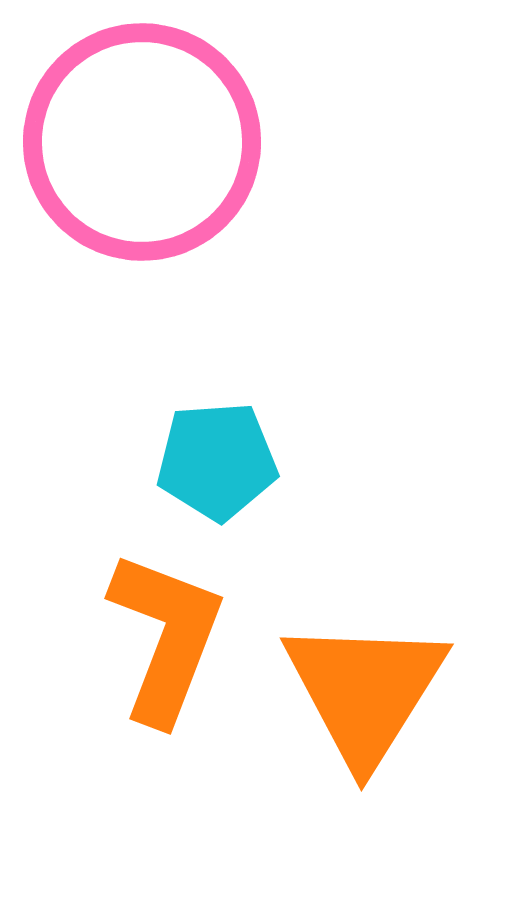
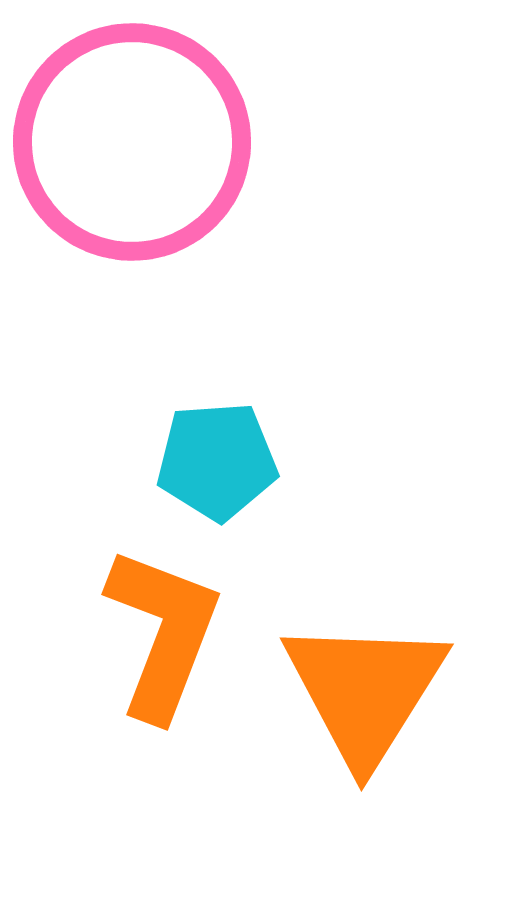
pink circle: moved 10 px left
orange L-shape: moved 3 px left, 4 px up
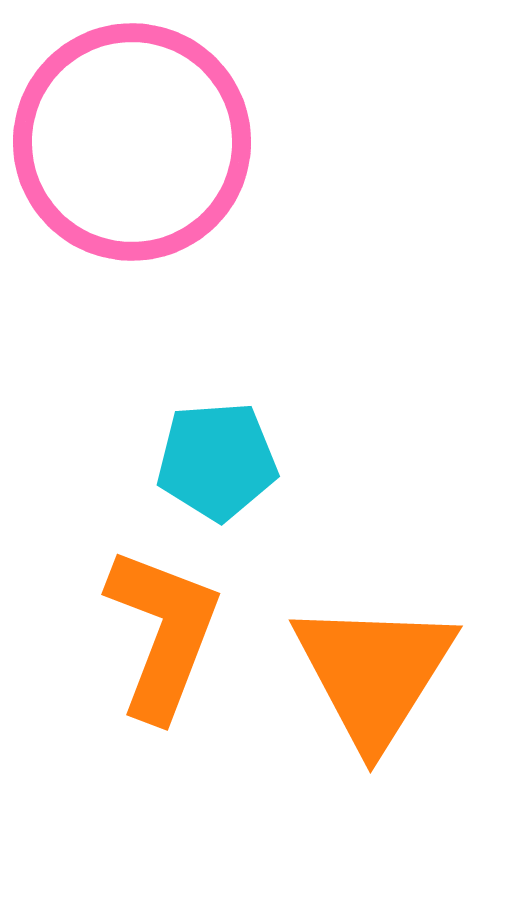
orange triangle: moved 9 px right, 18 px up
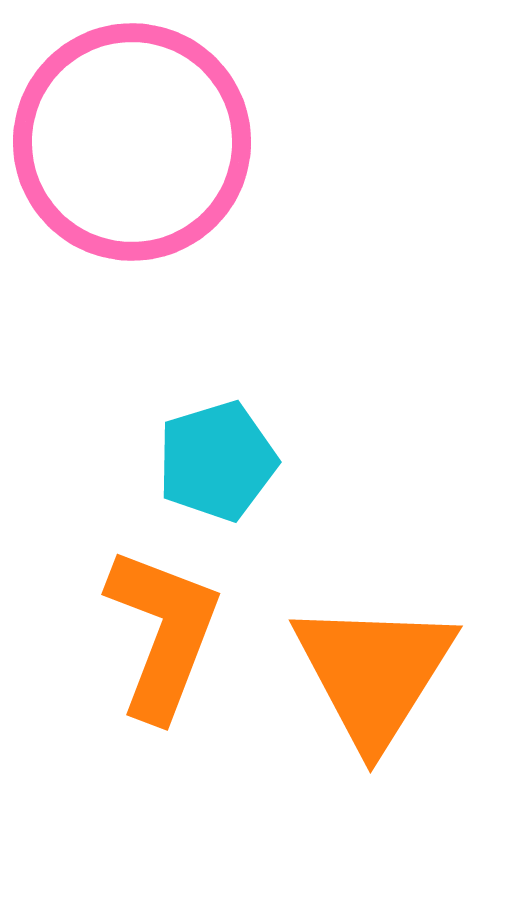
cyan pentagon: rotated 13 degrees counterclockwise
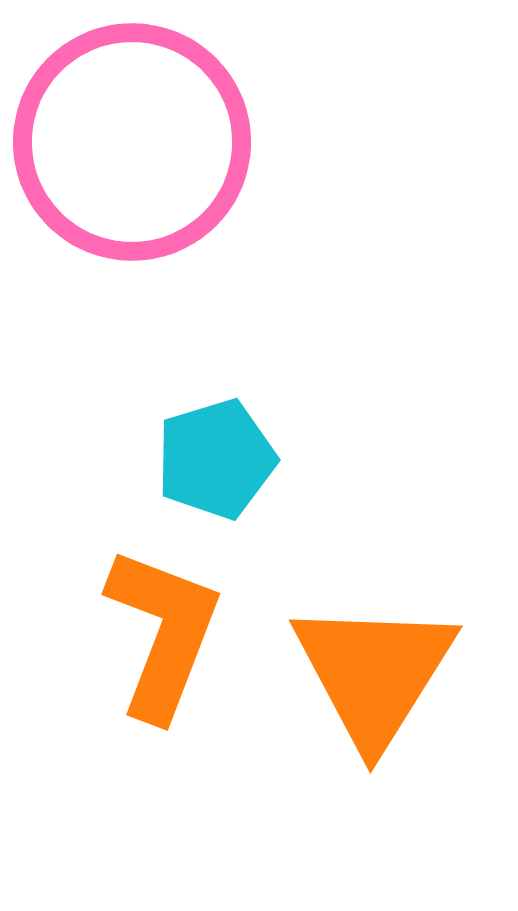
cyan pentagon: moved 1 px left, 2 px up
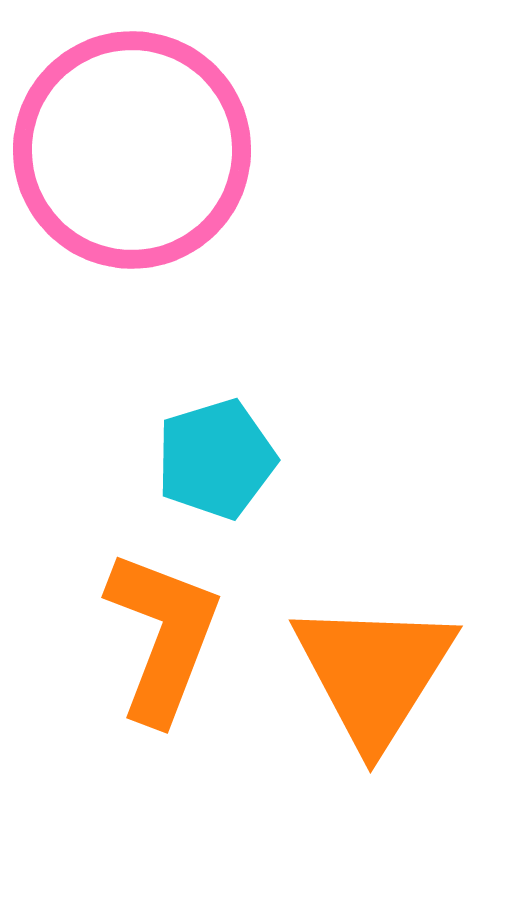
pink circle: moved 8 px down
orange L-shape: moved 3 px down
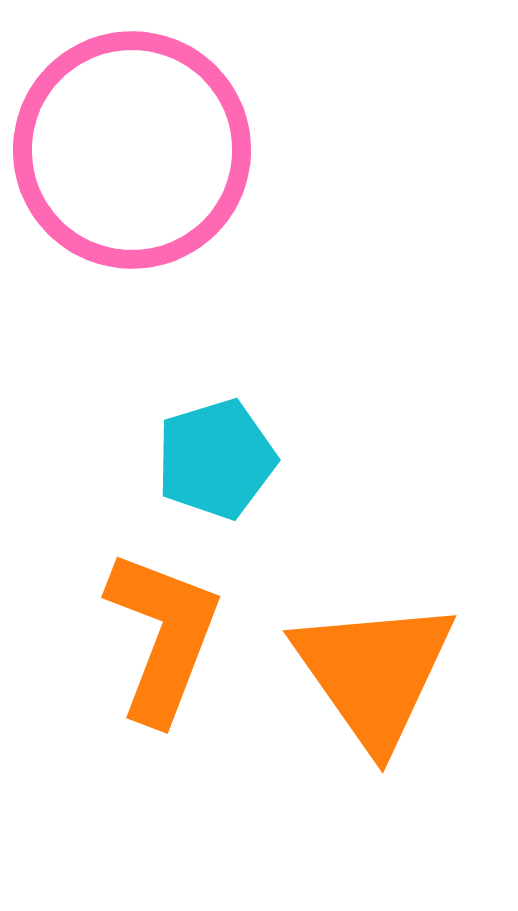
orange triangle: rotated 7 degrees counterclockwise
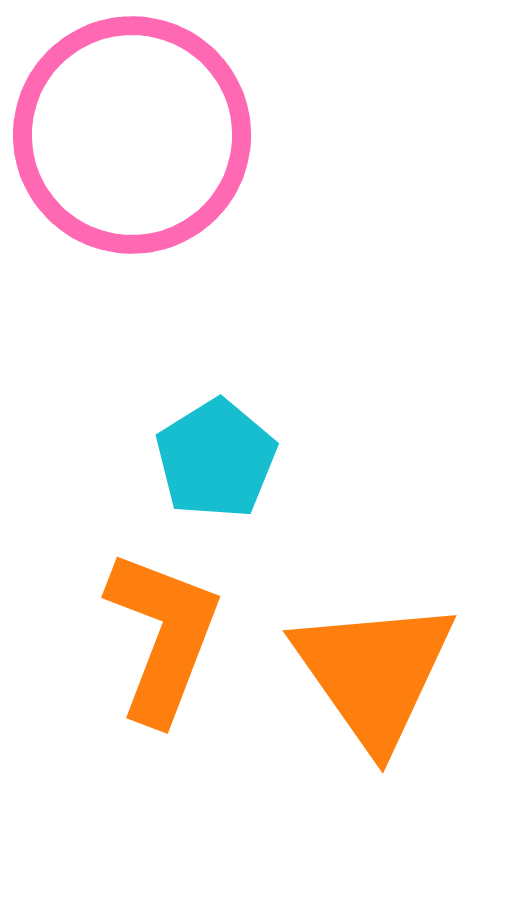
pink circle: moved 15 px up
cyan pentagon: rotated 15 degrees counterclockwise
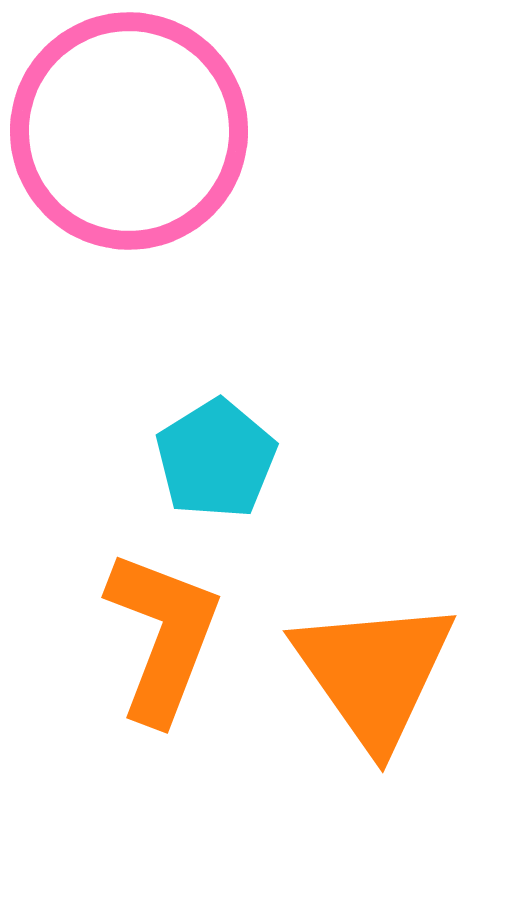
pink circle: moved 3 px left, 4 px up
